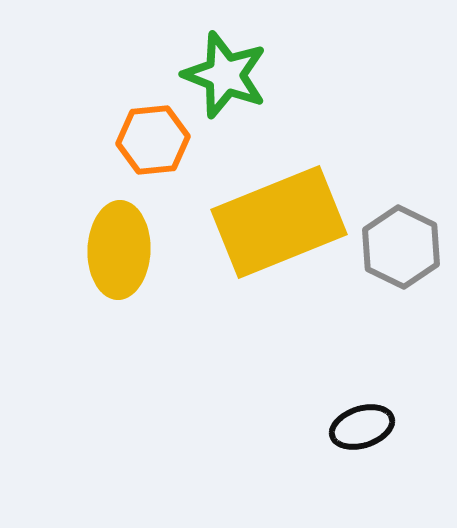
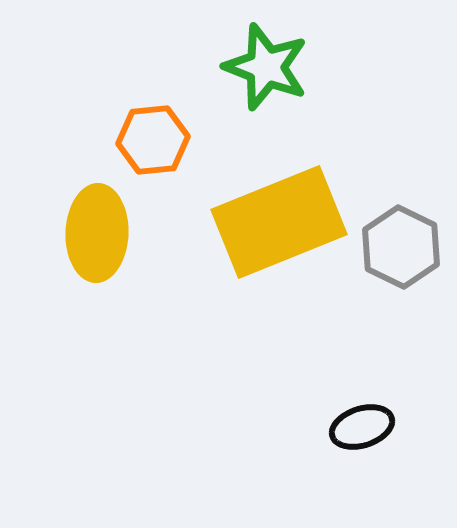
green star: moved 41 px right, 8 px up
yellow ellipse: moved 22 px left, 17 px up
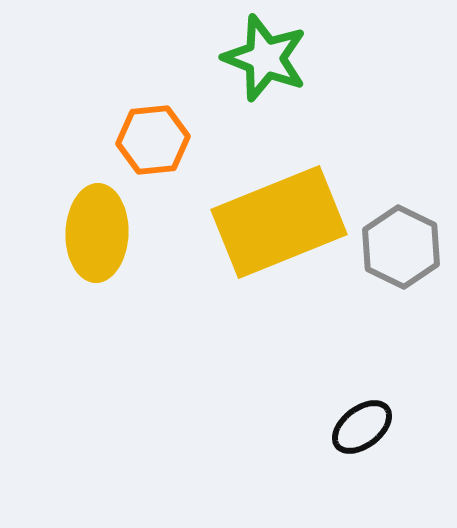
green star: moved 1 px left, 9 px up
black ellipse: rotated 20 degrees counterclockwise
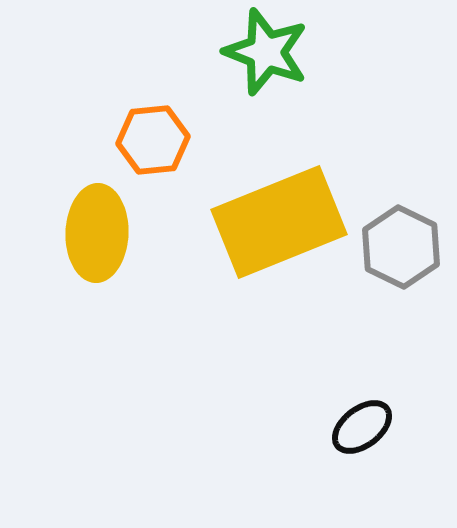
green star: moved 1 px right, 6 px up
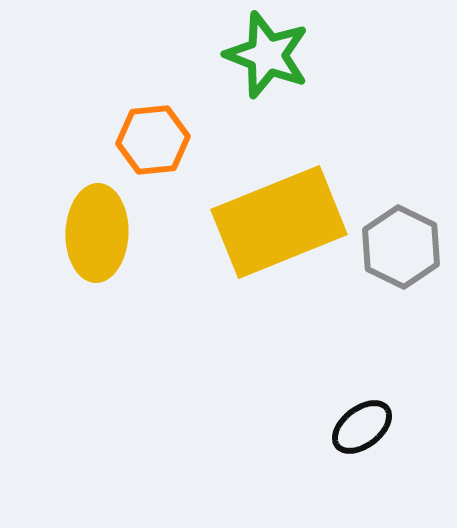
green star: moved 1 px right, 3 px down
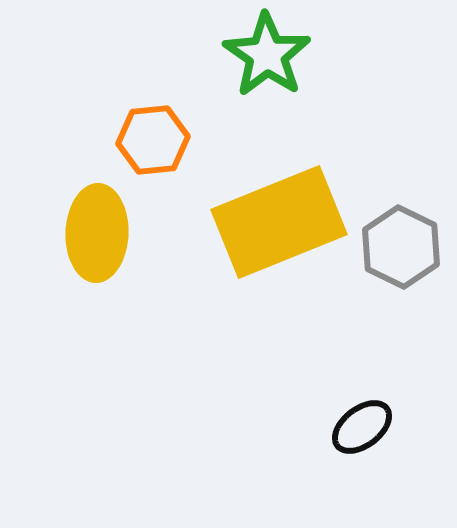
green star: rotated 14 degrees clockwise
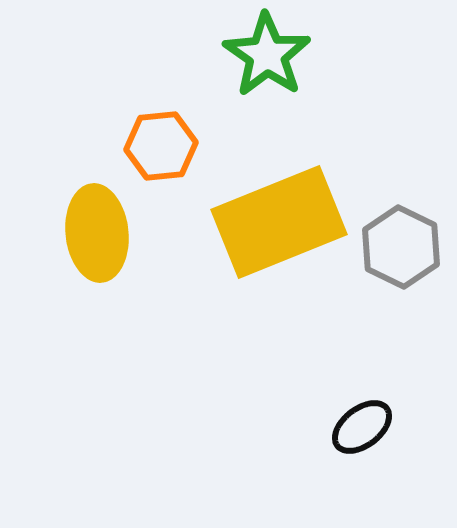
orange hexagon: moved 8 px right, 6 px down
yellow ellipse: rotated 8 degrees counterclockwise
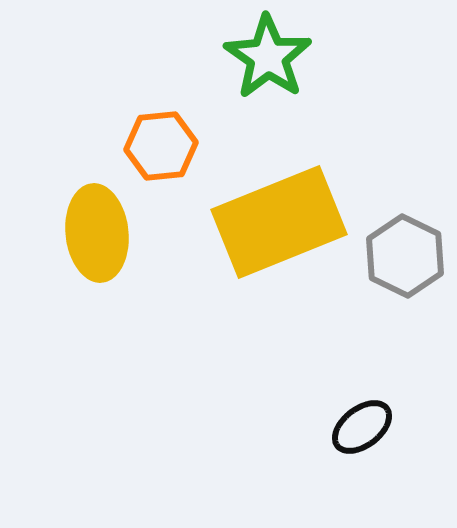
green star: moved 1 px right, 2 px down
gray hexagon: moved 4 px right, 9 px down
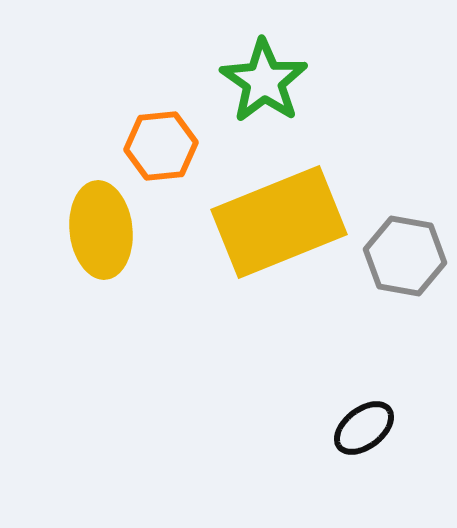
green star: moved 4 px left, 24 px down
yellow ellipse: moved 4 px right, 3 px up
gray hexagon: rotated 16 degrees counterclockwise
black ellipse: moved 2 px right, 1 px down
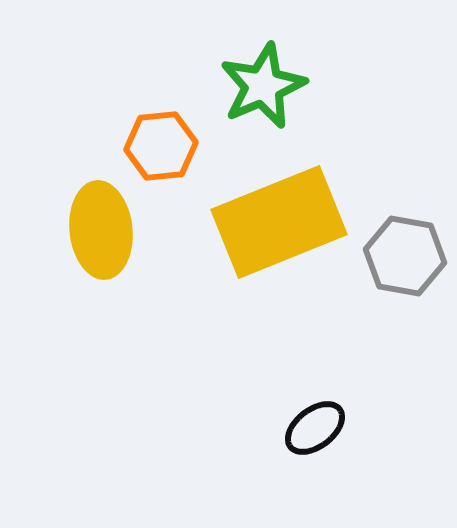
green star: moved 1 px left, 5 px down; rotated 14 degrees clockwise
black ellipse: moved 49 px left
